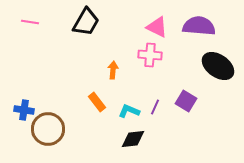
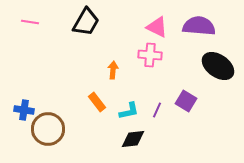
purple line: moved 2 px right, 3 px down
cyan L-shape: rotated 145 degrees clockwise
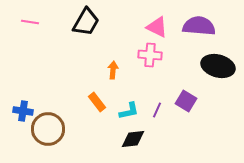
black ellipse: rotated 20 degrees counterclockwise
blue cross: moved 1 px left, 1 px down
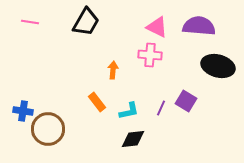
purple line: moved 4 px right, 2 px up
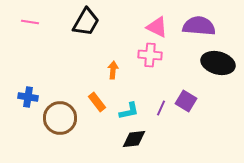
black ellipse: moved 3 px up
blue cross: moved 5 px right, 14 px up
brown circle: moved 12 px right, 11 px up
black diamond: moved 1 px right
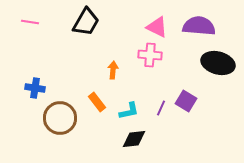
blue cross: moved 7 px right, 9 px up
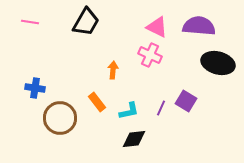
pink cross: rotated 20 degrees clockwise
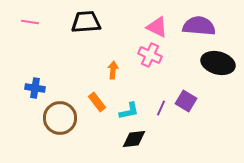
black trapezoid: rotated 124 degrees counterclockwise
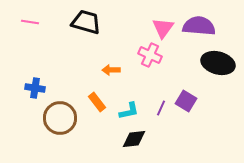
black trapezoid: rotated 20 degrees clockwise
pink triangle: moved 6 px right, 1 px down; rotated 40 degrees clockwise
orange arrow: moved 2 px left; rotated 96 degrees counterclockwise
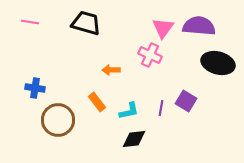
black trapezoid: moved 1 px down
purple line: rotated 14 degrees counterclockwise
brown circle: moved 2 px left, 2 px down
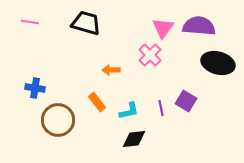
pink cross: rotated 20 degrees clockwise
purple line: rotated 21 degrees counterclockwise
